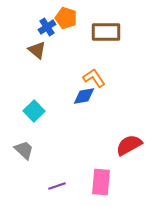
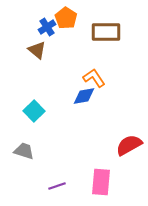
orange pentagon: rotated 15 degrees clockwise
gray trapezoid: moved 1 px down; rotated 25 degrees counterclockwise
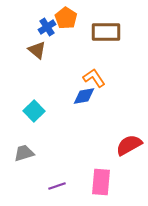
gray trapezoid: moved 2 px down; rotated 35 degrees counterclockwise
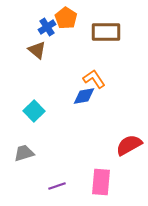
orange L-shape: moved 1 px down
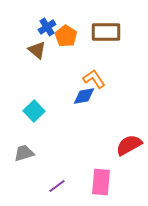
orange pentagon: moved 18 px down
purple line: rotated 18 degrees counterclockwise
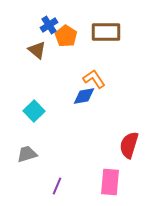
blue cross: moved 2 px right, 2 px up
red semicircle: rotated 44 degrees counterclockwise
gray trapezoid: moved 3 px right, 1 px down
pink rectangle: moved 9 px right
purple line: rotated 30 degrees counterclockwise
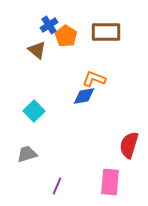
orange L-shape: rotated 35 degrees counterclockwise
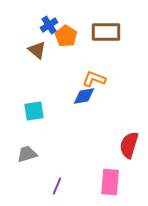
cyan square: rotated 35 degrees clockwise
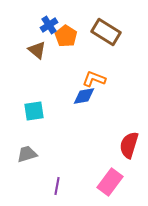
brown rectangle: rotated 32 degrees clockwise
pink rectangle: rotated 32 degrees clockwise
purple line: rotated 12 degrees counterclockwise
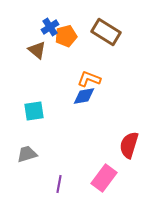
blue cross: moved 1 px right, 2 px down
orange pentagon: rotated 25 degrees clockwise
orange L-shape: moved 5 px left
pink rectangle: moved 6 px left, 4 px up
purple line: moved 2 px right, 2 px up
